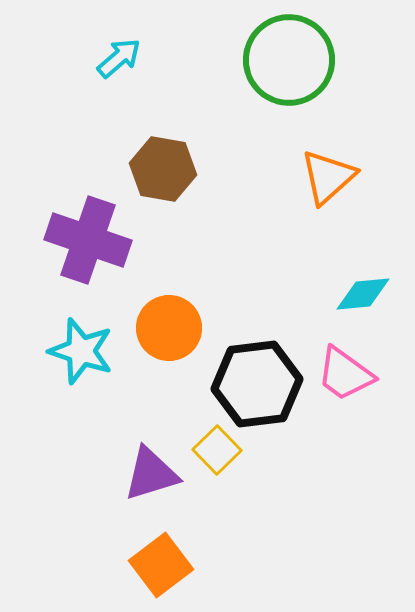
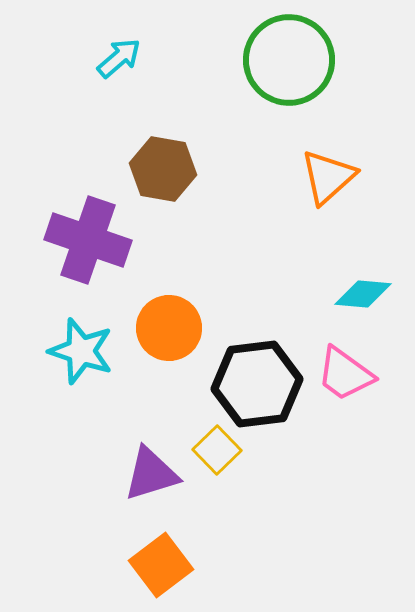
cyan diamond: rotated 10 degrees clockwise
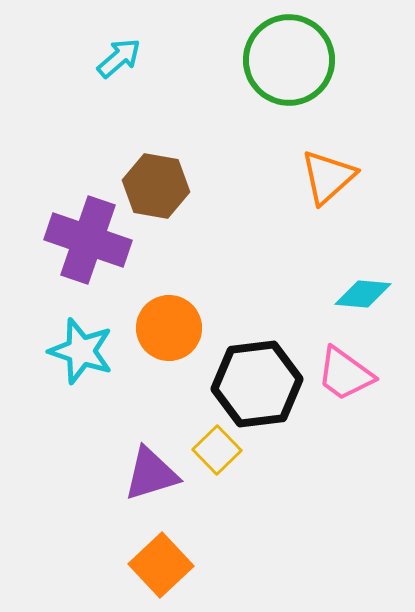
brown hexagon: moved 7 px left, 17 px down
orange square: rotated 6 degrees counterclockwise
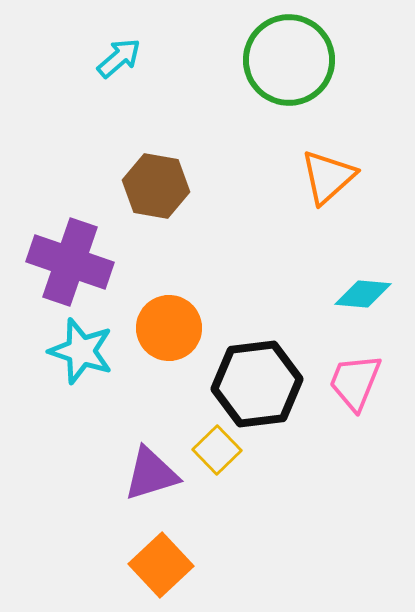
purple cross: moved 18 px left, 22 px down
pink trapezoid: moved 10 px right, 8 px down; rotated 76 degrees clockwise
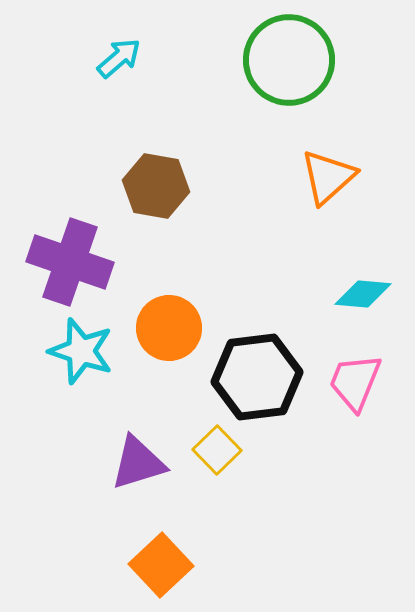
black hexagon: moved 7 px up
purple triangle: moved 13 px left, 11 px up
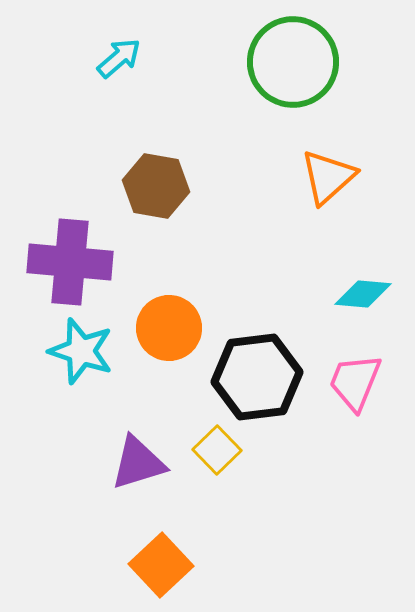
green circle: moved 4 px right, 2 px down
purple cross: rotated 14 degrees counterclockwise
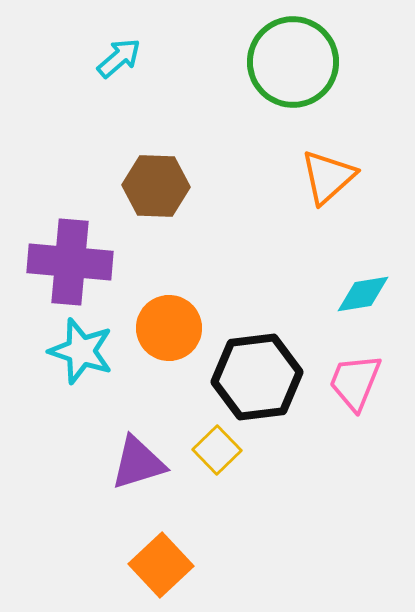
brown hexagon: rotated 8 degrees counterclockwise
cyan diamond: rotated 14 degrees counterclockwise
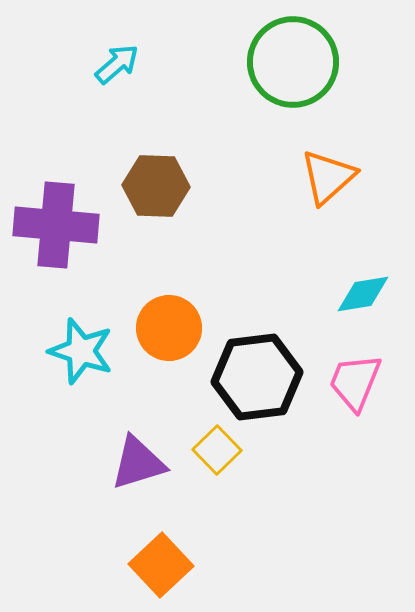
cyan arrow: moved 2 px left, 6 px down
purple cross: moved 14 px left, 37 px up
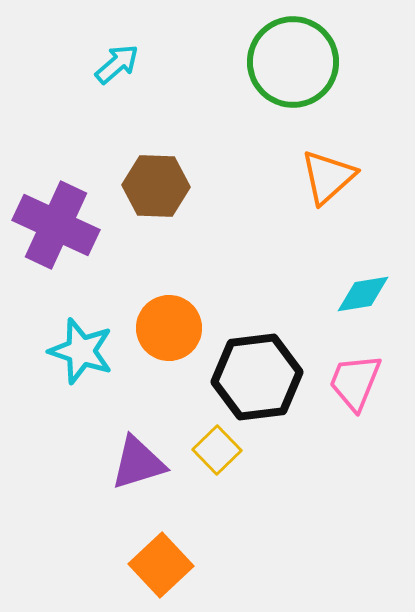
purple cross: rotated 20 degrees clockwise
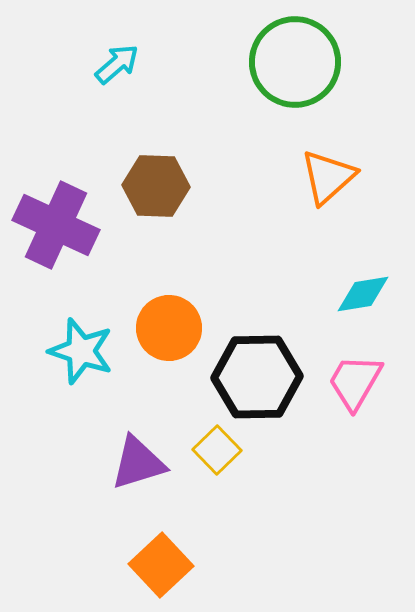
green circle: moved 2 px right
black hexagon: rotated 6 degrees clockwise
pink trapezoid: rotated 8 degrees clockwise
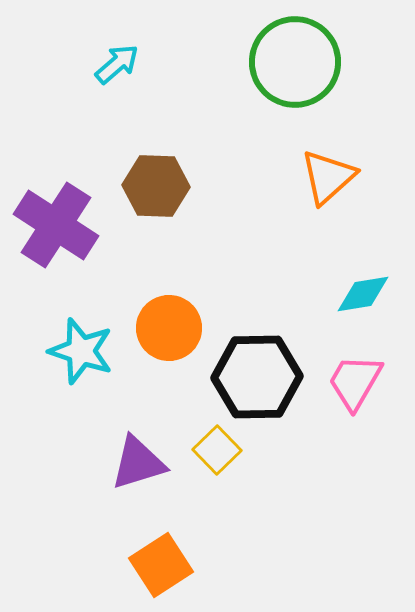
purple cross: rotated 8 degrees clockwise
orange square: rotated 10 degrees clockwise
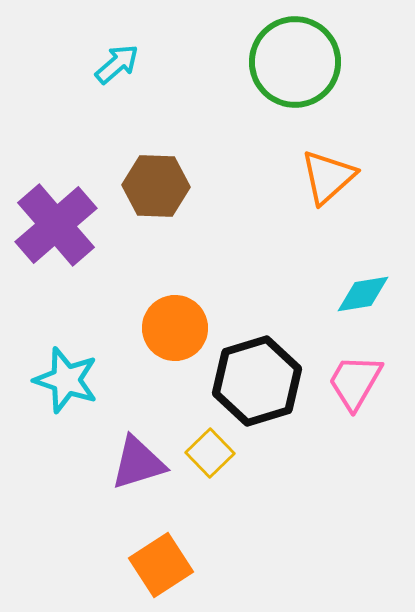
purple cross: rotated 16 degrees clockwise
orange circle: moved 6 px right
cyan star: moved 15 px left, 29 px down
black hexagon: moved 4 px down; rotated 16 degrees counterclockwise
yellow square: moved 7 px left, 3 px down
